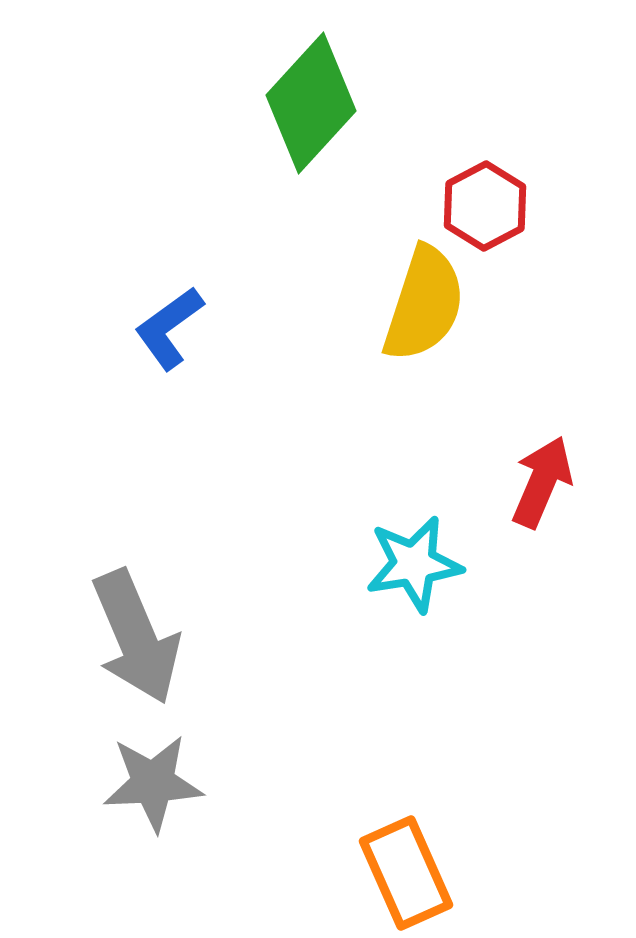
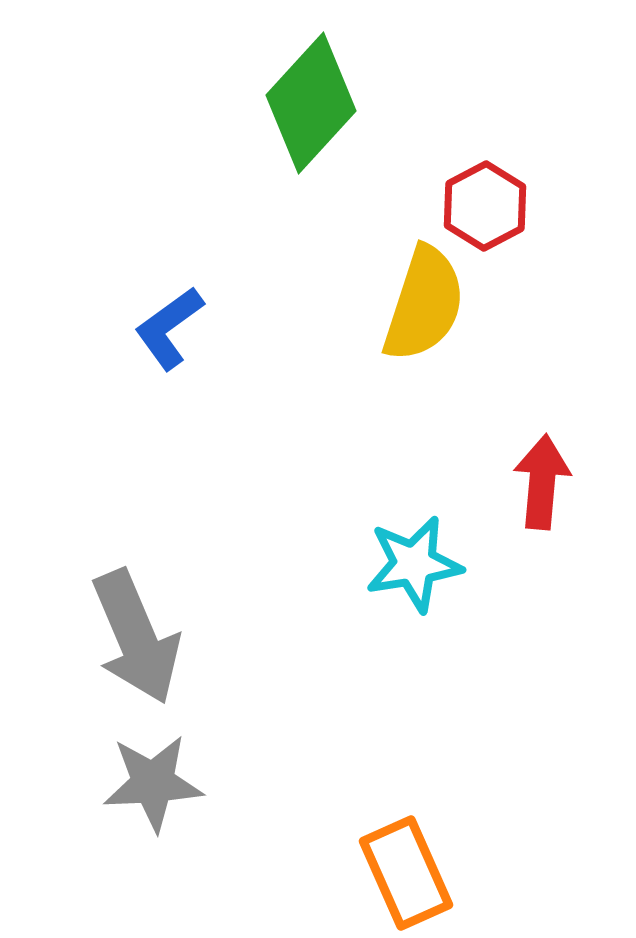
red arrow: rotated 18 degrees counterclockwise
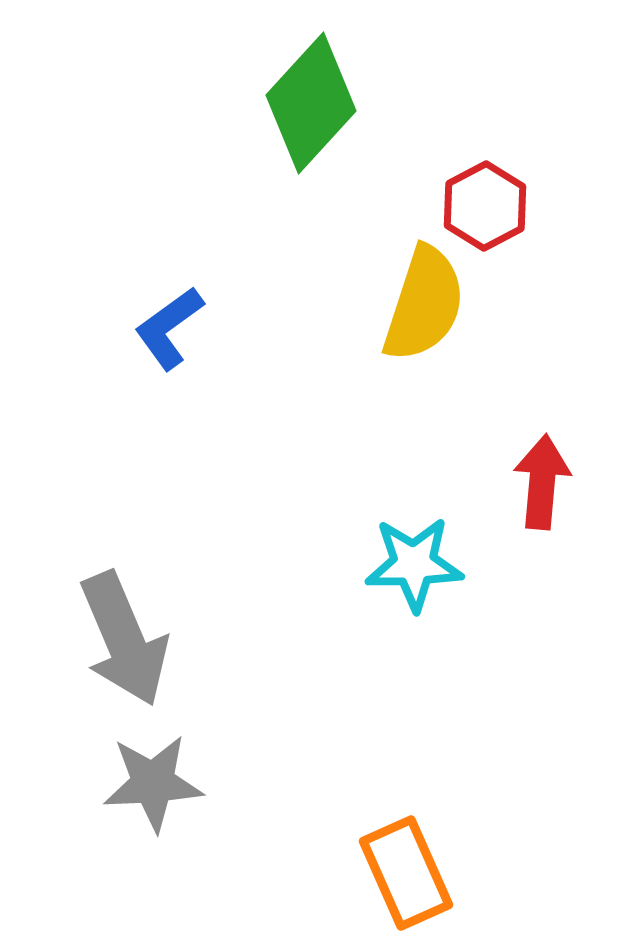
cyan star: rotated 8 degrees clockwise
gray arrow: moved 12 px left, 2 px down
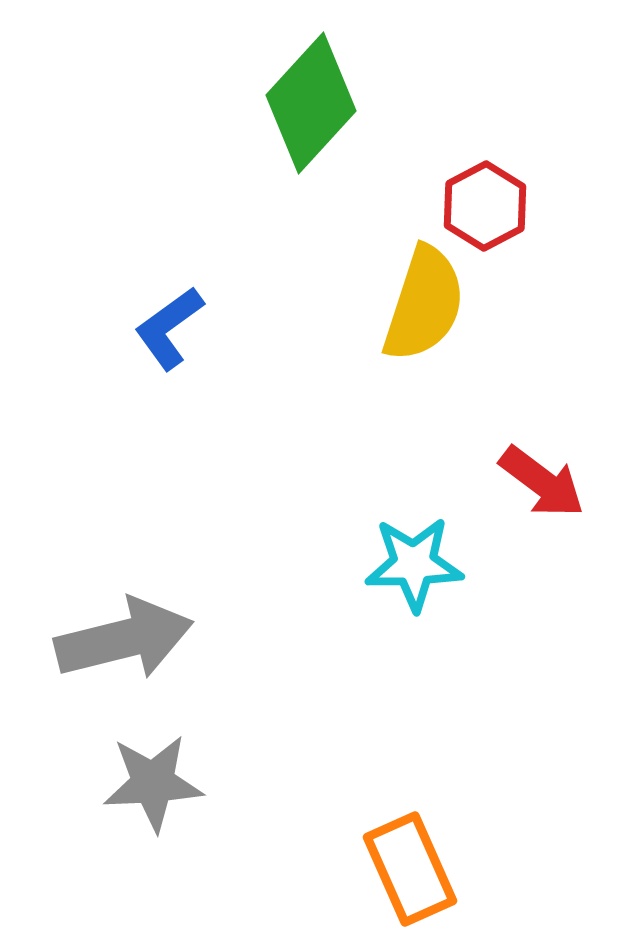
red arrow: rotated 122 degrees clockwise
gray arrow: rotated 81 degrees counterclockwise
orange rectangle: moved 4 px right, 4 px up
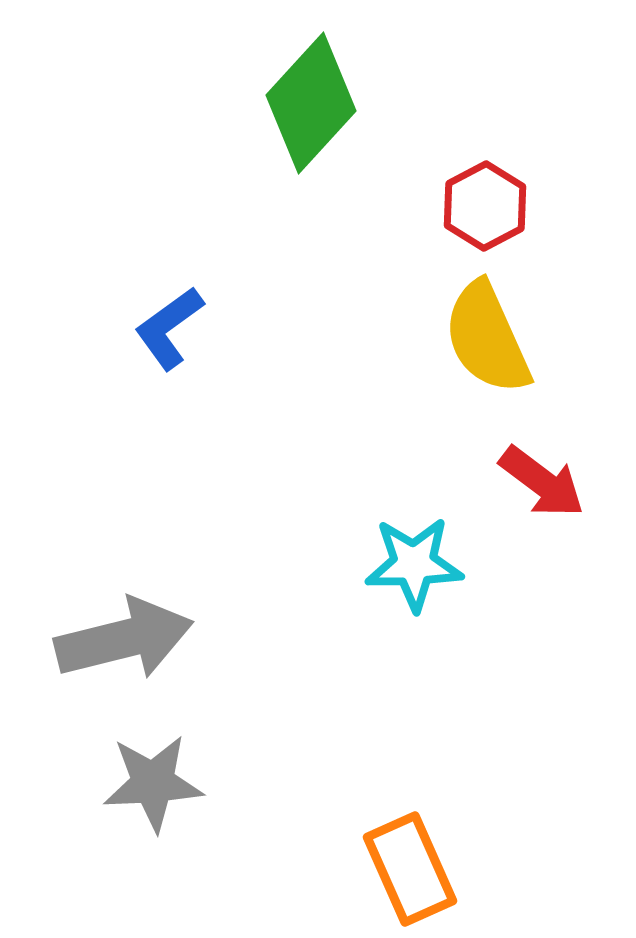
yellow semicircle: moved 63 px right, 34 px down; rotated 138 degrees clockwise
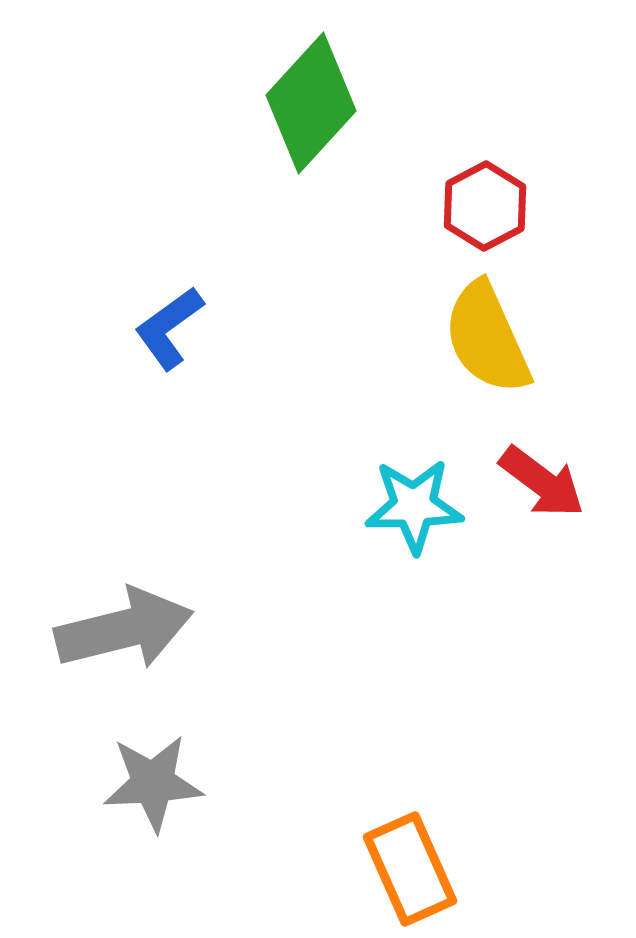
cyan star: moved 58 px up
gray arrow: moved 10 px up
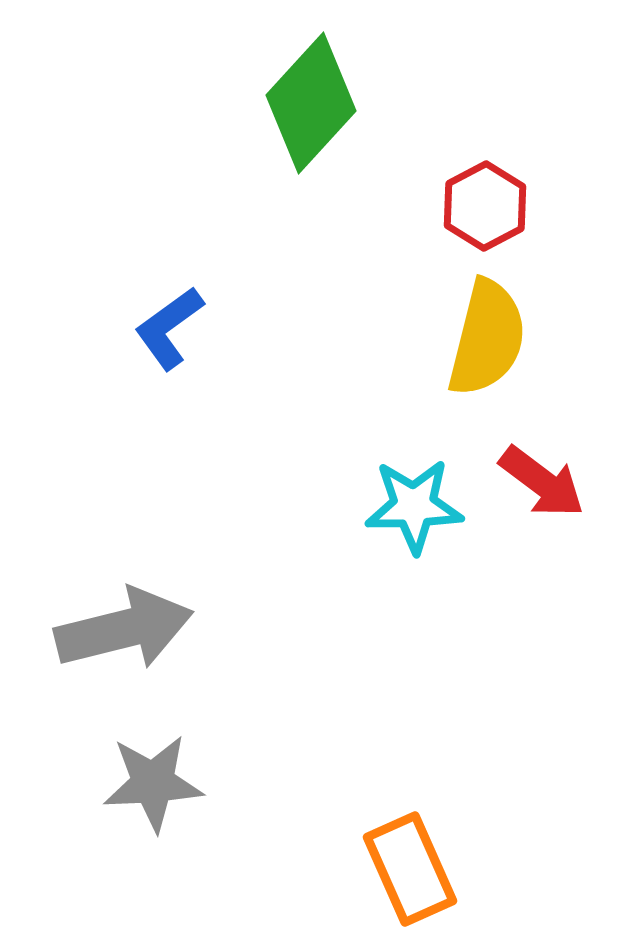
yellow semicircle: rotated 142 degrees counterclockwise
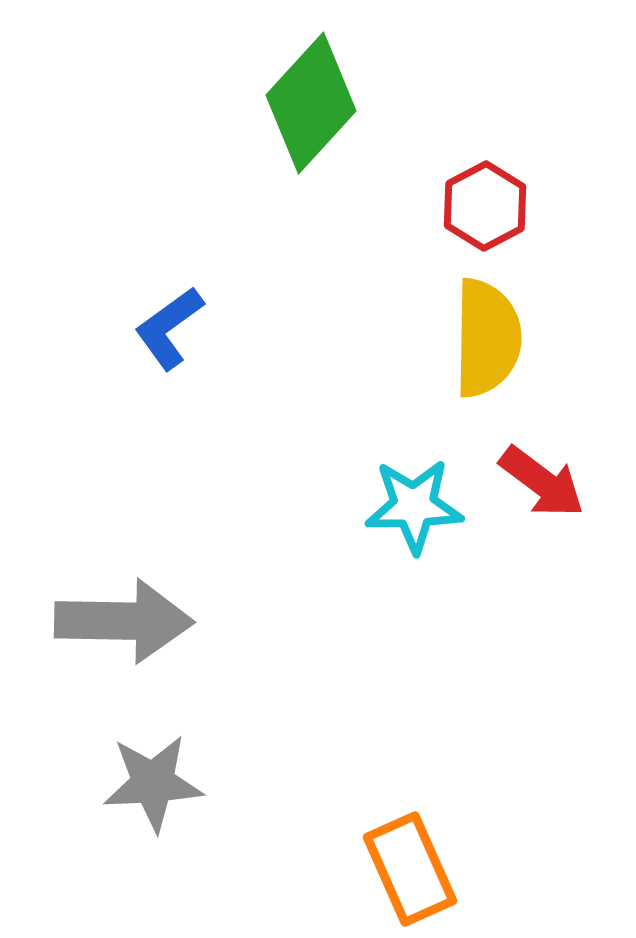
yellow semicircle: rotated 13 degrees counterclockwise
gray arrow: moved 8 px up; rotated 15 degrees clockwise
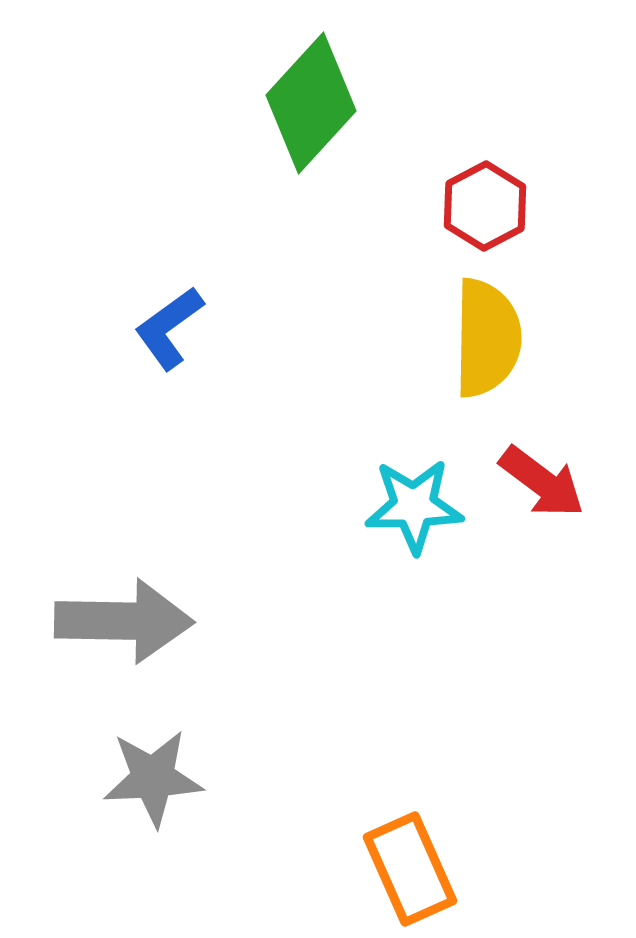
gray star: moved 5 px up
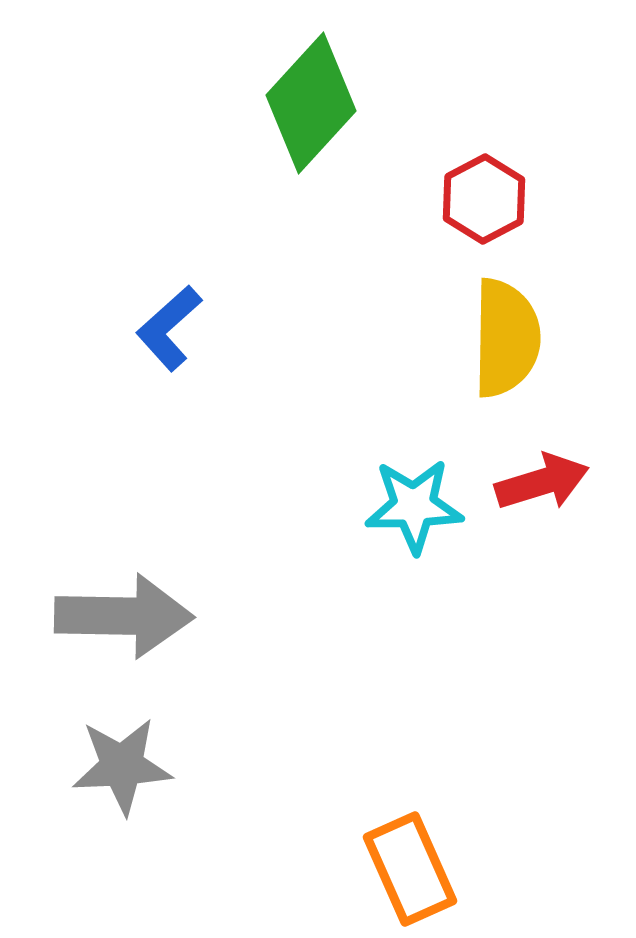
red hexagon: moved 1 px left, 7 px up
blue L-shape: rotated 6 degrees counterclockwise
yellow semicircle: moved 19 px right
red arrow: rotated 54 degrees counterclockwise
gray arrow: moved 5 px up
gray star: moved 31 px left, 12 px up
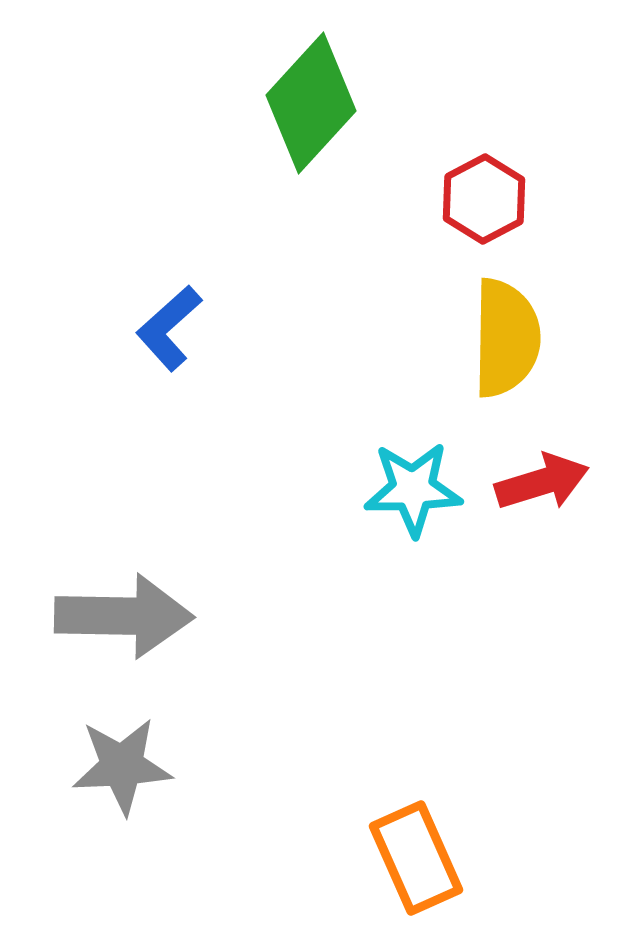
cyan star: moved 1 px left, 17 px up
orange rectangle: moved 6 px right, 11 px up
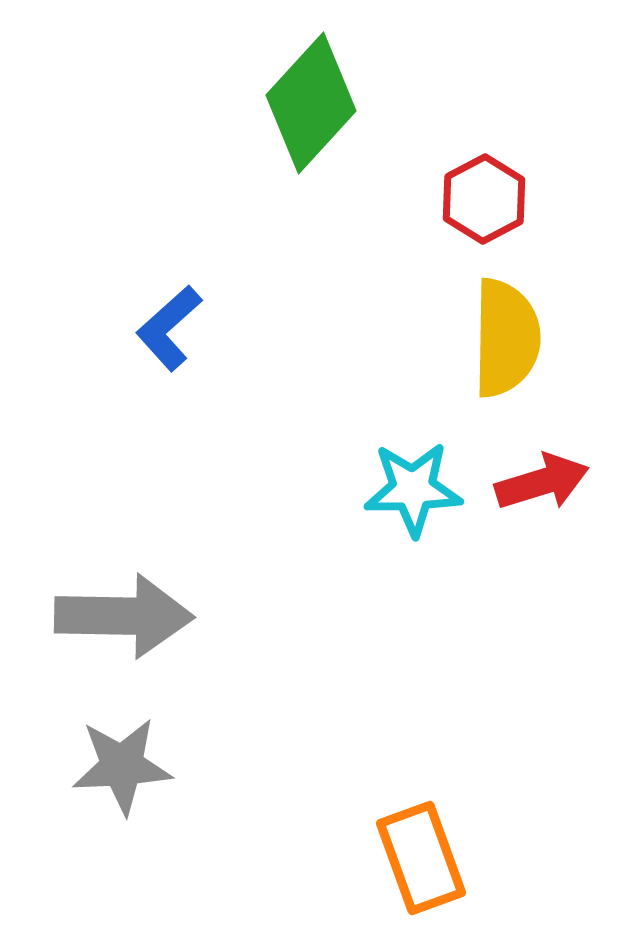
orange rectangle: moved 5 px right; rotated 4 degrees clockwise
